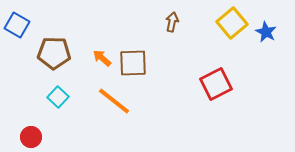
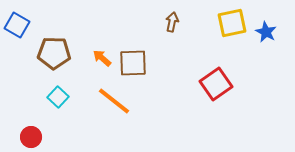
yellow square: rotated 28 degrees clockwise
red square: rotated 8 degrees counterclockwise
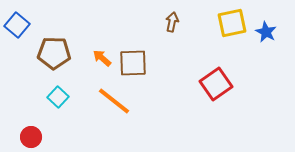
blue square: rotated 10 degrees clockwise
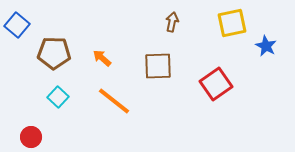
blue star: moved 14 px down
brown square: moved 25 px right, 3 px down
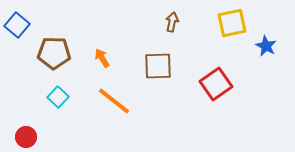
orange arrow: rotated 18 degrees clockwise
red circle: moved 5 px left
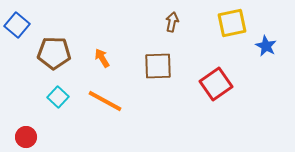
orange line: moved 9 px left; rotated 9 degrees counterclockwise
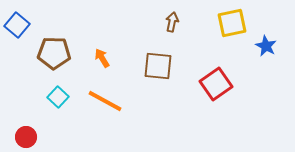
brown square: rotated 8 degrees clockwise
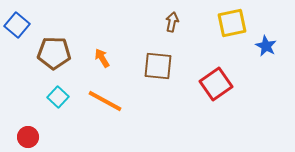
red circle: moved 2 px right
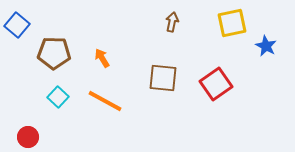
brown square: moved 5 px right, 12 px down
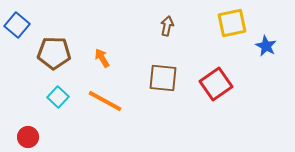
brown arrow: moved 5 px left, 4 px down
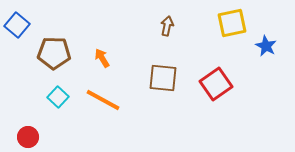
orange line: moved 2 px left, 1 px up
